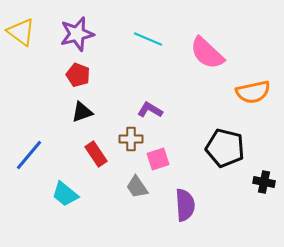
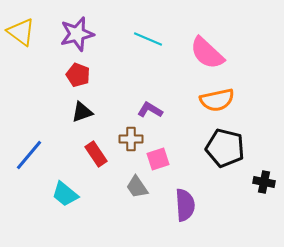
orange semicircle: moved 36 px left, 8 px down
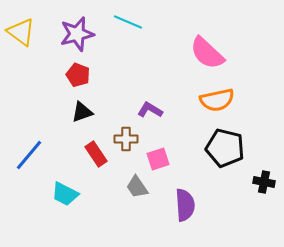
cyan line: moved 20 px left, 17 px up
brown cross: moved 5 px left
cyan trapezoid: rotated 12 degrees counterclockwise
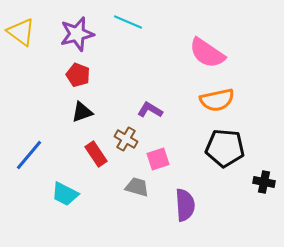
pink semicircle: rotated 9 degrees counterclockwise
brown cross: rotated 30 degrees clockwise
black pentagon: rotated 9 degrees counterclockwise
gray trapezoid: rotated 140 degrees clockwise
